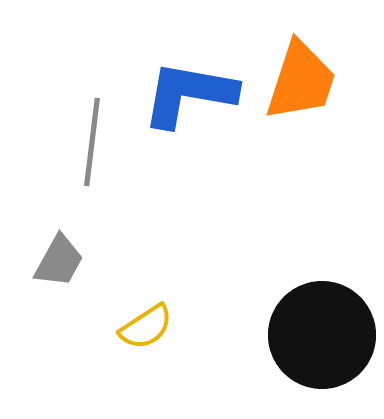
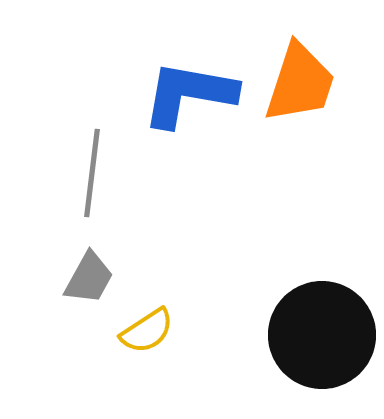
orange trapezoid: moved 1 px left, 2 px down
gray line: moved 31 px down
gray trapezoid: moved 30 px right, 17 px down
yellow semicircle: moved 1 px right, 4 px down
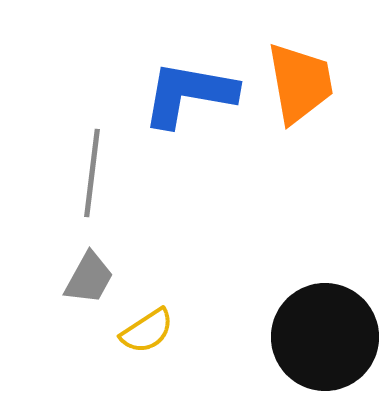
orange trapezoid: rotated 28 degrees counterclockwise
black circle: moved 3 px right, 2 px down
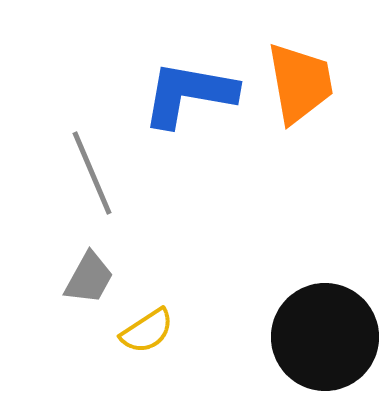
gray line: rotated 30 degrees counterclockwise
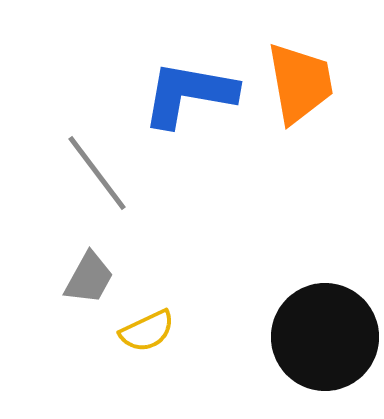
gray line: moved 5 px right; rotated 14 degrees counterclockwise
yellow semicircle: rotated 8 degrees clockwise
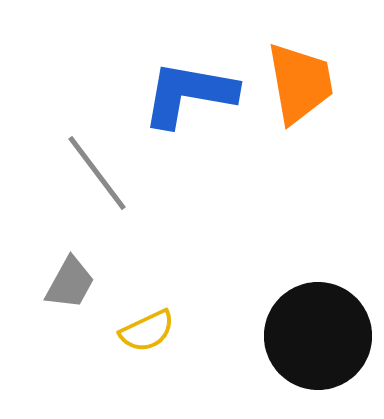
gray trapezoid: moved 19 px left, 5 px down
black circle: moved 7 px left, 1 px up
